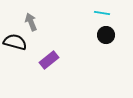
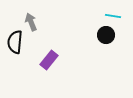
cyan line: moved 11 px right, 3 px down
black semicircle: rotated 100 degrees counterclockwise
purple rectangle: rotated 12 degrees counterclockwise
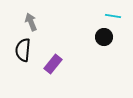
black circle: moved 2 px left, 2 px down
black semicircle: moved 8 px right, 8 px down
purple rectangle: moved 4 px right, 4 px down
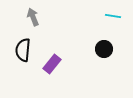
gray arrow: moved 2 px right, 5 px up
black circle: moved 12 px down
purple rectangle: moved 1 px left
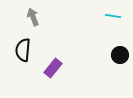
black circle: moved 16 px right, 6 px down
purple rectangle: moved 1 px right, 4 px down
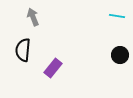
cyan line: moved 4 px right
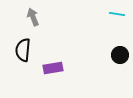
cyan line: moved 2 px up
purple rectangle: rotated 42 degrees clockwise
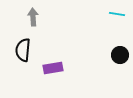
gray arrow: rotated 18 degrees clockwise
